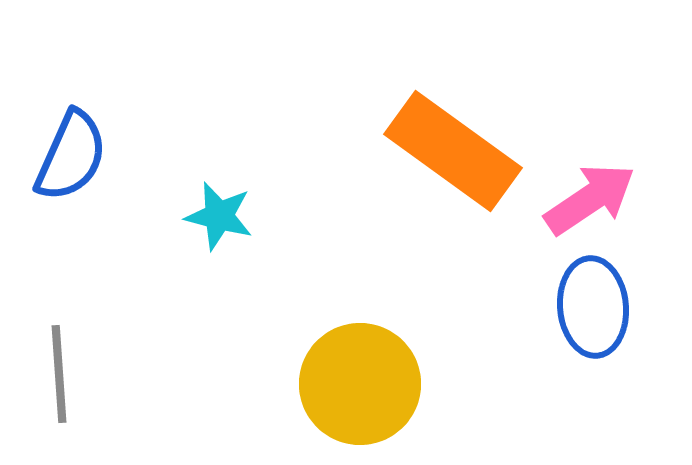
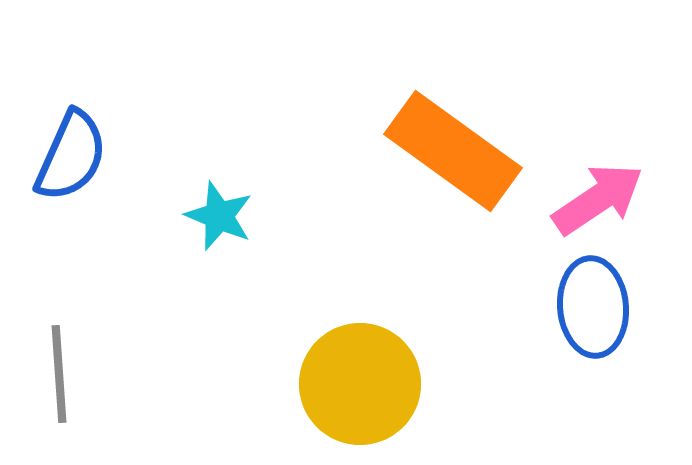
pink arrow: moved 8 px right
cyan star: rotated 8 degrees clockwise
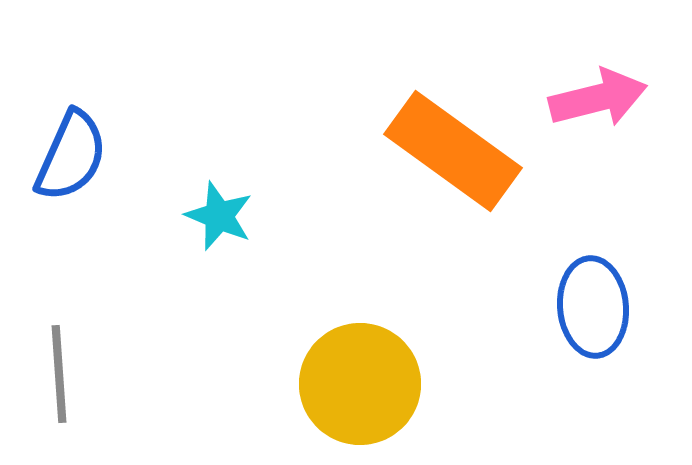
pink arrow: moved 101 px up; rotated 20 degrees clockwise
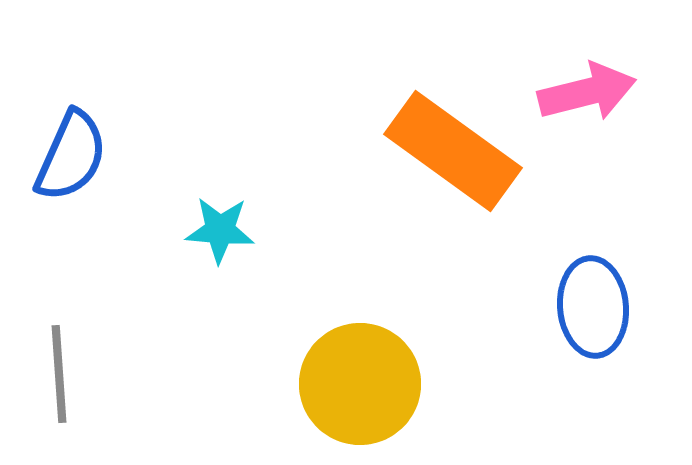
pink arrow: moved 11 px left, 6 px up
cyan star: moved 1 px right, 14 px down; rotated 18 degrees counterclockwise
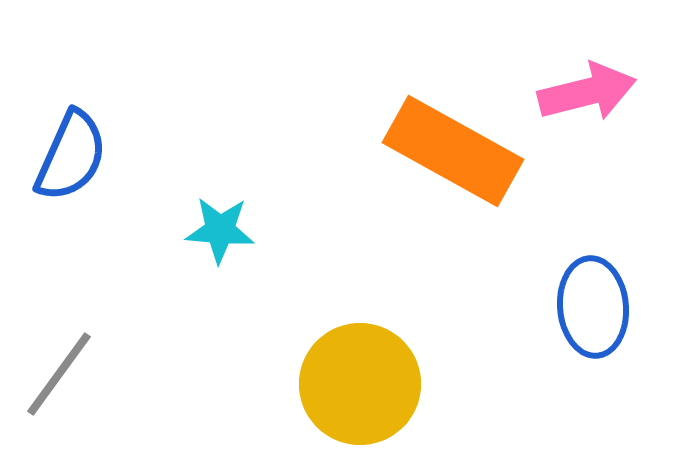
orange rectangle: rotated 7 degrees counterclockwise
gray line: rotated 40 degrees clockwise
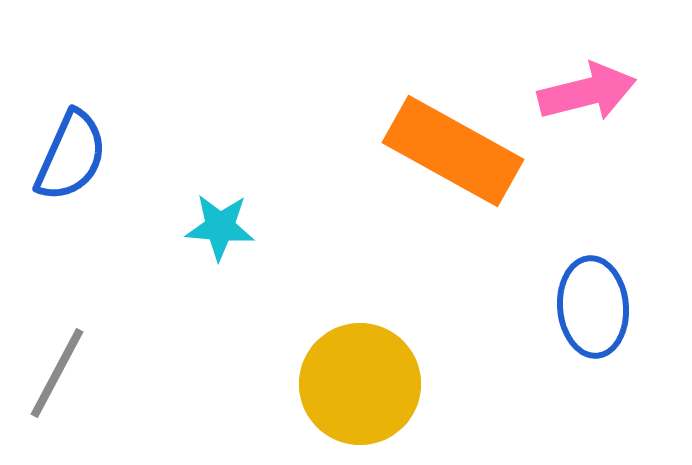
cyan star: moved 3 px up
gray line: moved 2 px left, 1 px up; rotated 8 degrees counterclockwise
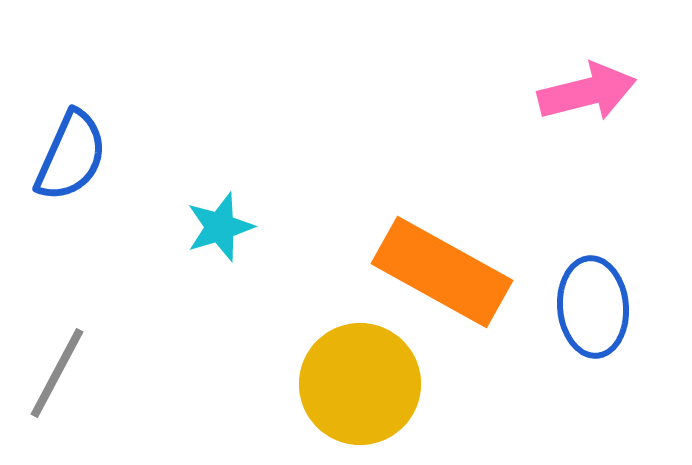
orange rectangle: moved 11 px left, 121 px down
cyan star: rotated 22 degrees counterclockwise
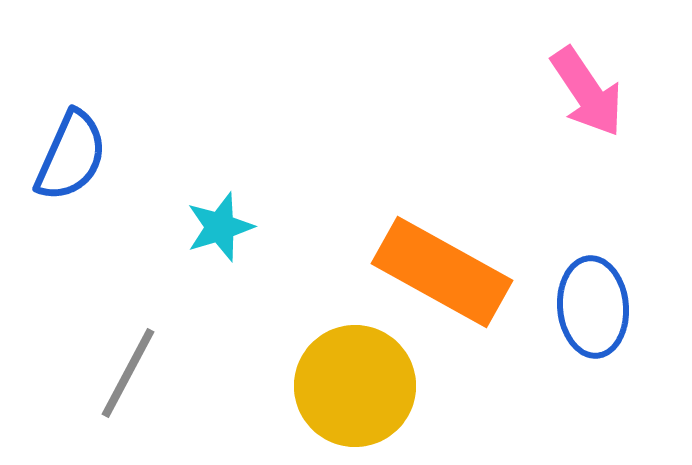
pink arrow: rotated 70 degrees clockwise
gray line: moved 71 px right
yellow circle: moved 5 px left, 2 px down
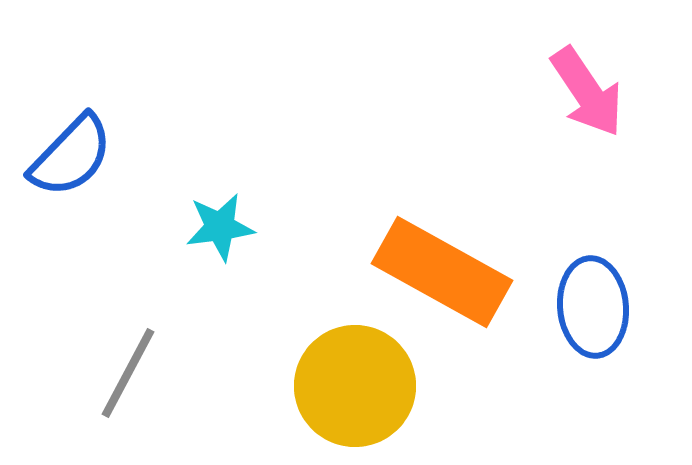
blue semicircle: rotated 20 degrees clockwise
cyan star: rotated 10 degrees clockwise
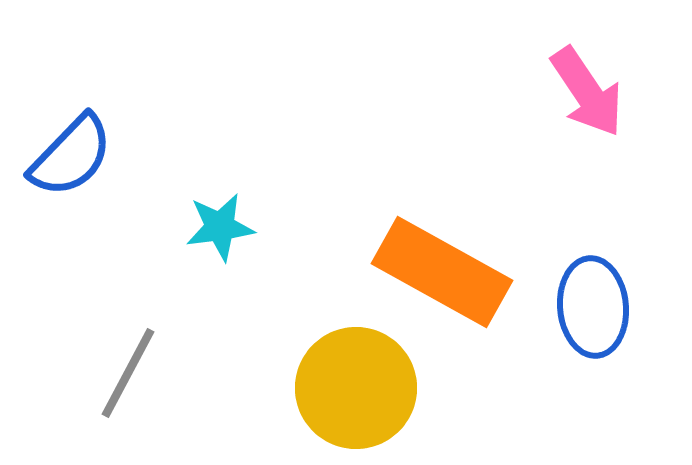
yellow circle: moved 1 px right, 2 px down
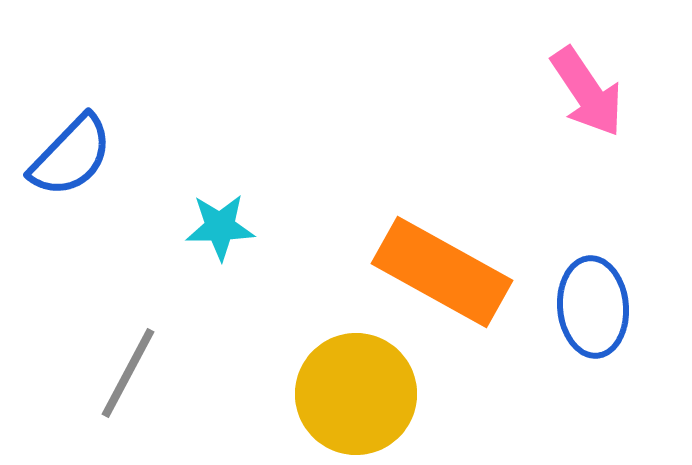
cyan star: rotated 6 degrees clockwise
yellow circle: moved 6 px down
